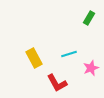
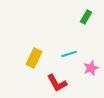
green rectangle: moved 3 px left, 1 px up
yellow rectangle: rotated 54 degrees clockwise
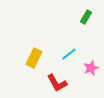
cyan line: rotated 21 degrees counterclockwise
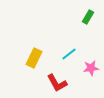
green rectangle: moved 2 px right
pink star: rotated 14 degrees clockwise
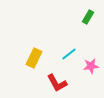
pink star: moved 2 px up
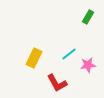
pink star: moved 3 px left, 1 px up
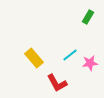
cyan line: moved 1 px right, 1 px down
yellow rectangle: rotated 66 degrees counterclockwise
pink star: moved 2 px right, 2 px up
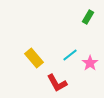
pink star: rotated 28 degrees counterclockwise
